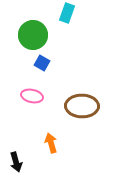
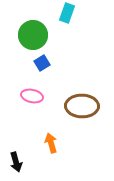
blue square: rotated 28 degrees clockwise
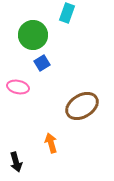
pink ellipse: moved 14 px left, 9 px up
brown ellipse: rotated 32 degrees counterclockwise
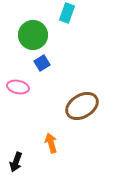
black arrow: rotated 36 degrees clockwise
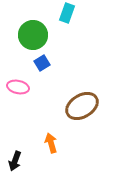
black arrow: moved 1 px left, 1 px up
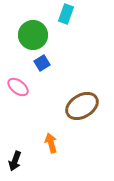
cyan rectangle: moved 1 px left, 1 px down
pink ellipse: rotated 25 degrees clockwise
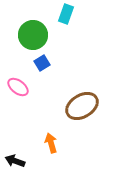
black arrow: rotated 90 degrees clockwise
